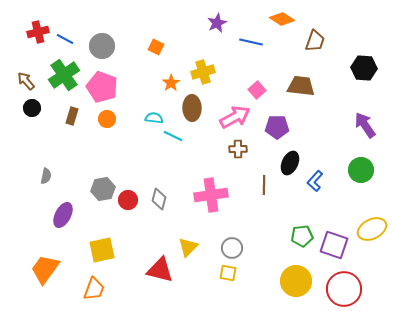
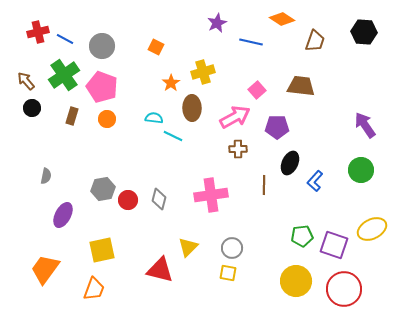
black hexagon at (364, 68): moved 36 px up
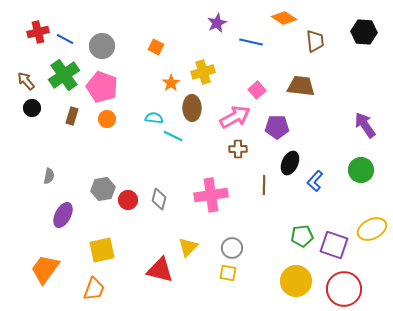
orange diamond at (282, 19): moved 2 px right, 1 px up
brown trapezoid at (315, 41): rotated 25 degrees counterclockwise
gray semicircle at (46, 176): moved 3 px right
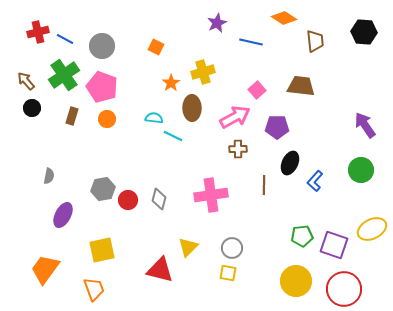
orange trapezoid at (94, 289): rotated 40 degrees counterclockwise
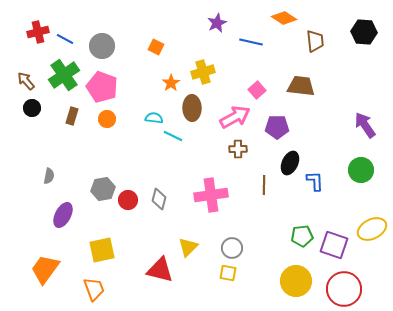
blue L-shape at (315, 181): rotated 135 degrees clockwise
